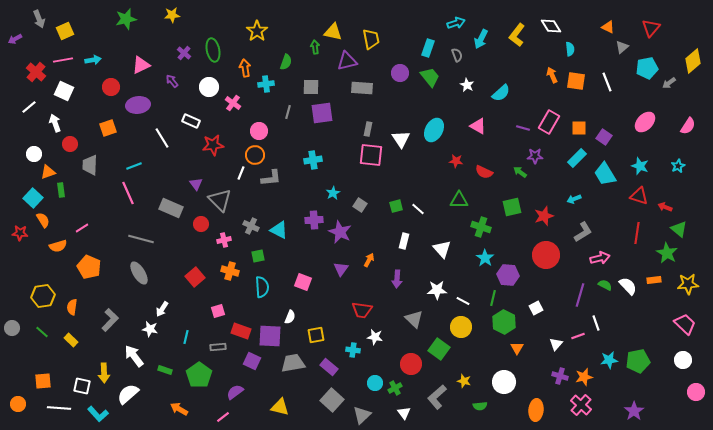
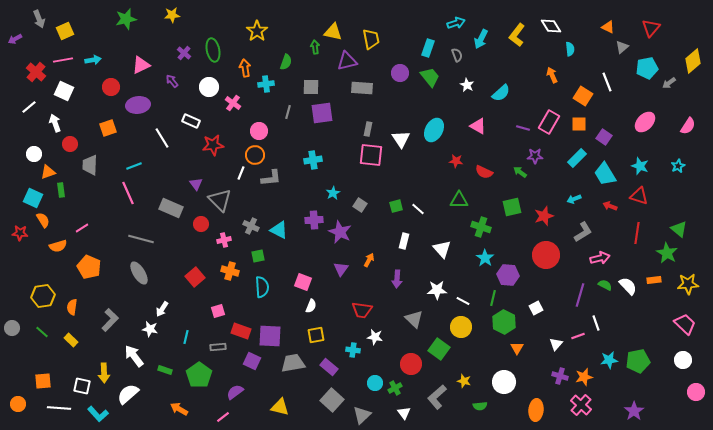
orange square at (576, 81): moved 7 px right, 15 px down; rotated 24 degrees clockwise
orange square at (579, 128): moved 4 px up
cyan square at (33, 198): rotated 18 degrees counterclockwise
red arrow at (665, 207): moved 55 px left, 1 px up
white semicircle at (290, 317): moved 21 px right, 11 px up
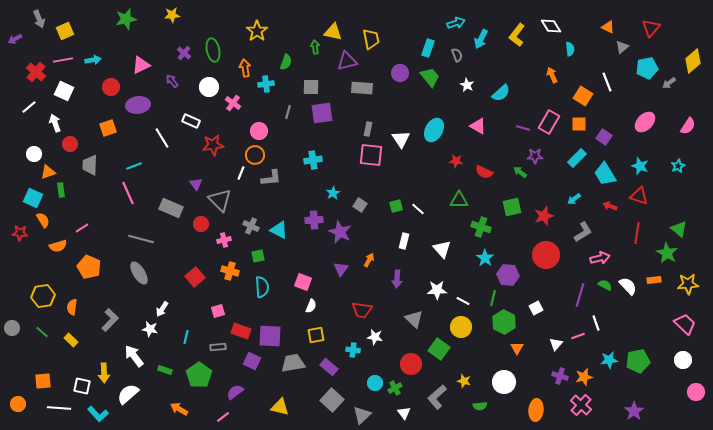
cyan arrow at (574, 199): rotated 16 degrees counterclockwise
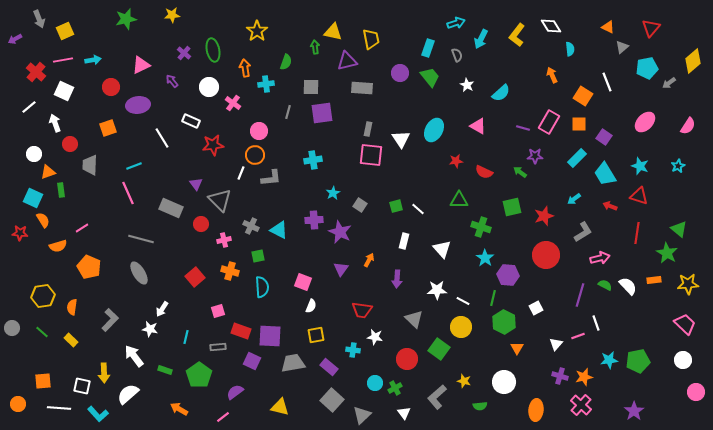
red star at (456, 161): rotated 16 degrees counterclockwise
red circle at (411, 364): moved 4 px left, 5 px up
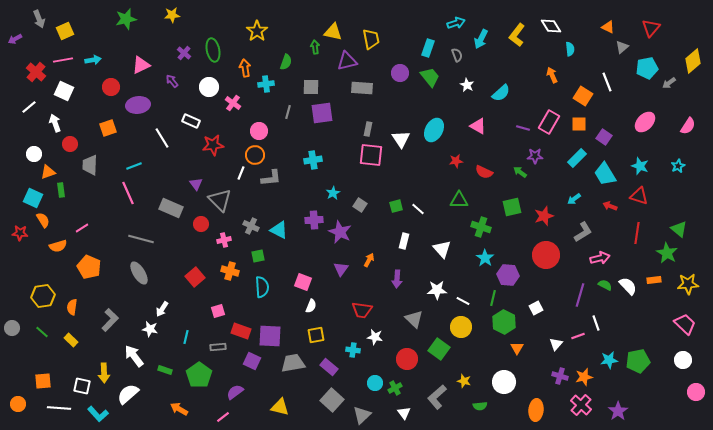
purple star at (634, 411): moved 16 px left
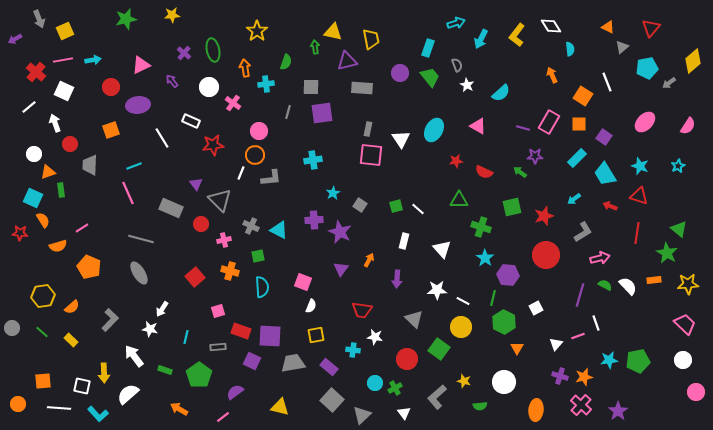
gray semicircle at (457, 55): moved 10 px down
orange square at (108, 128): moved 3 px right, 2 px down
orange semicircle at (72, 307): rotated 140 degrees counterclockwise
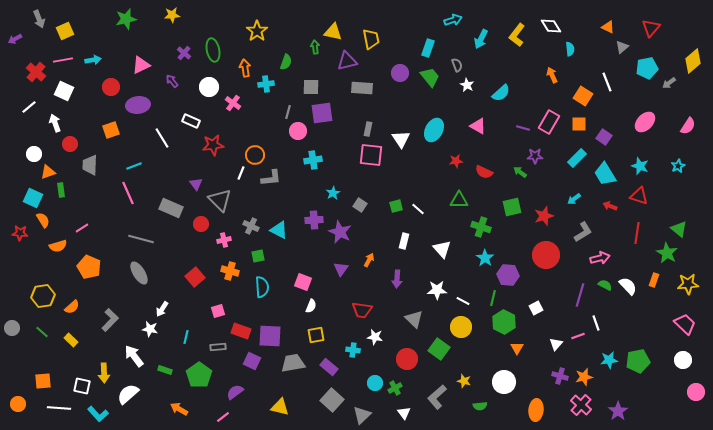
cyan arrow at (456, 23): moved 3 px left, 3 px up
pink circle at (259, 131): moved 39 px right
orange rectangle at (654, 280): rotated 64 degrees counterclockwise
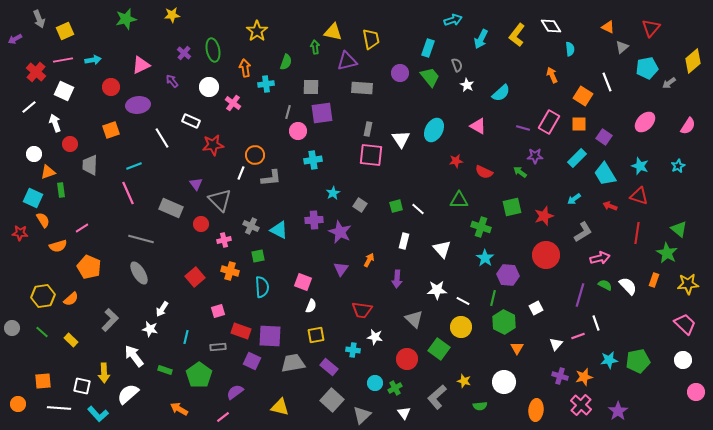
orange semicircle at (72, 307): moved 1 px left, 8 px up
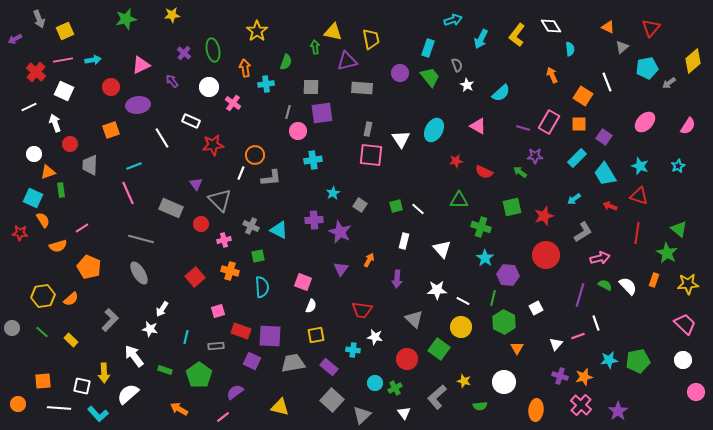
white line at (29, 107): rotated 14 degrees clockwise
gray rectangle at (218, 347): moved 2 px left, 1 px up
